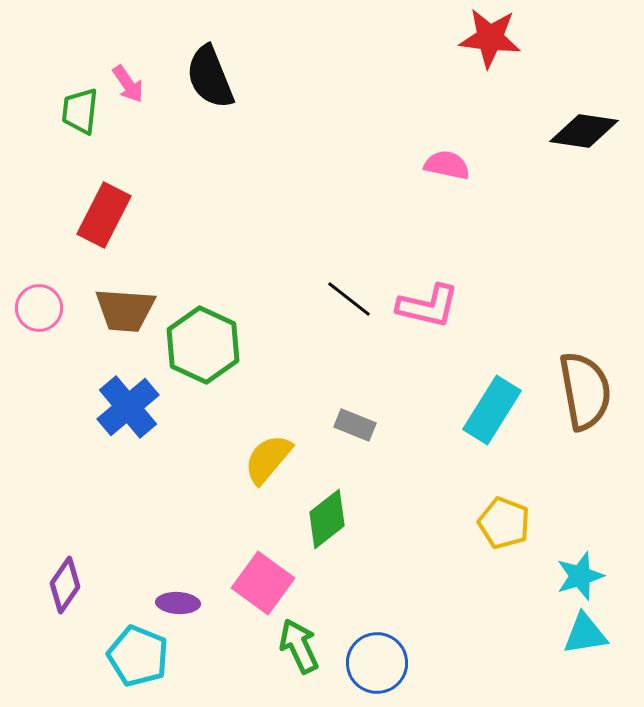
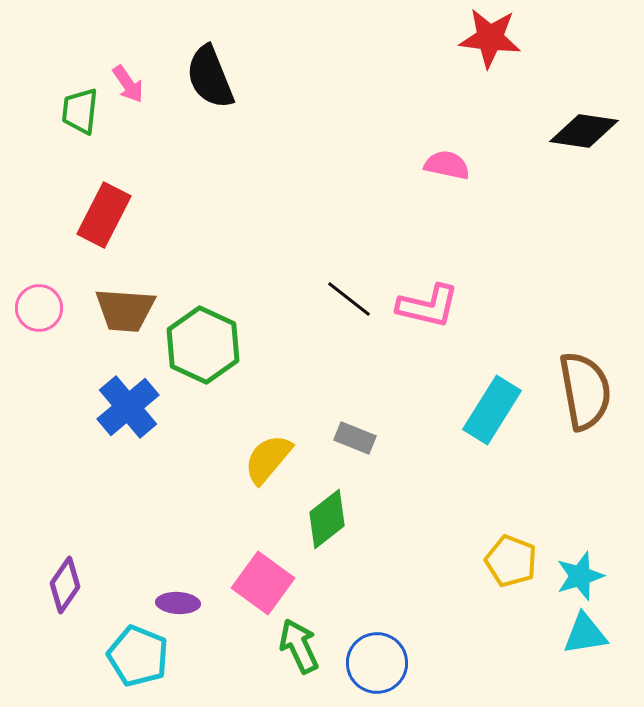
gray rectangle: moved 13 px down
yellow pentagon: moved 7 px right, 38 px down
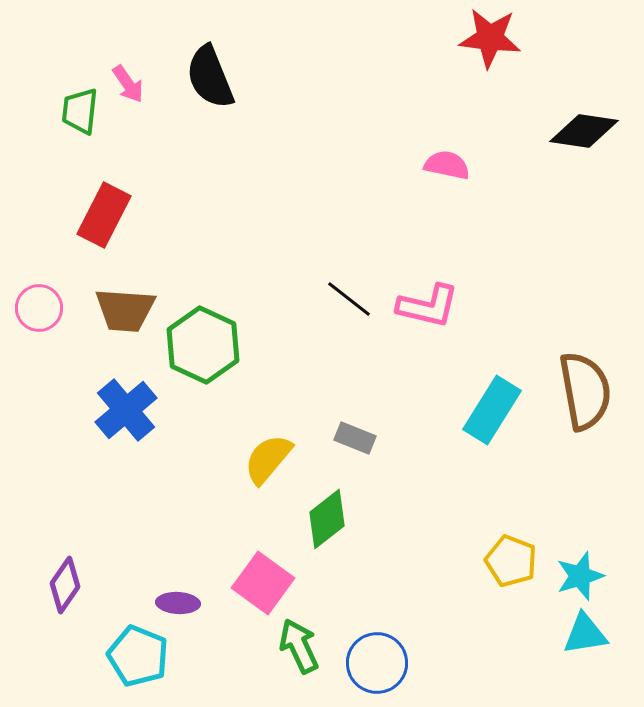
blue cross: moved 2 px left, 3 px down
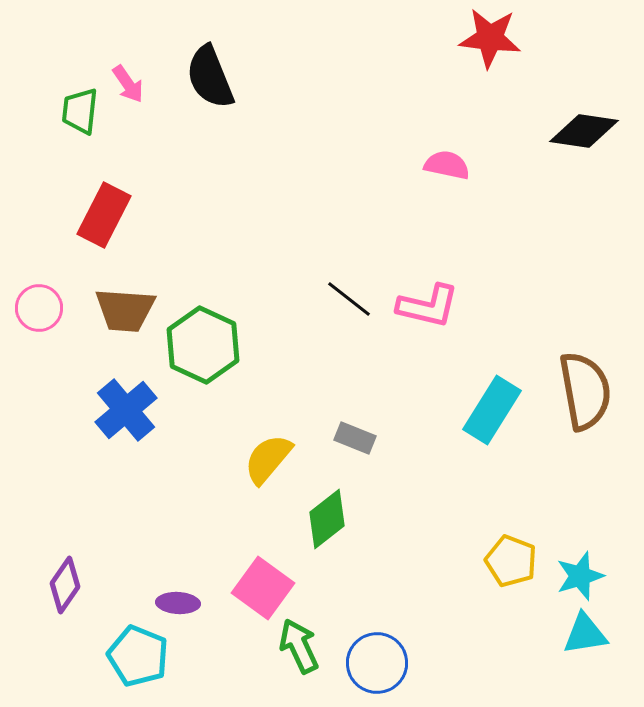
pink square: moved 5 px down
